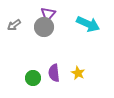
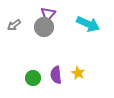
purple semicircle: moved 2 px right, 2 px down
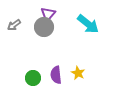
cyan arrow: rotated 15 degrees clockwise
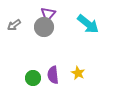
purple semicircle: moved 3 px left
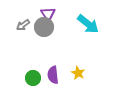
purple triangle: rotated 14 degrees counterclockwise
gray arrow: moved 9 px right
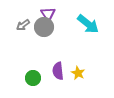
purple semicircle: moved 5 px right, 4 px up
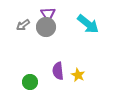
gray circle: moved 2 px right
yellow star: moved 2 px down
green circle: moved 3 px left, 4 px down
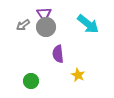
purple triangle: moved 4 px left
purple semicircle: moved 17 px up
green circle: moved 1 px right, 1 px up
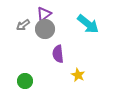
purple triangle: rotated 28 degrees clockwise
gray circle: moved 1 px left, 2 px down
green circle: moved 6 px left
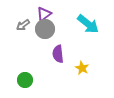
yellow star: moved 4 px right, 7 px up
green circle: moved 1 px up
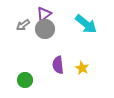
cyan arrow: moved 2 px left
purple semicircle: moved 11 px down
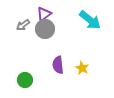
cyan arrow: moved 4 px right, 4 px up
